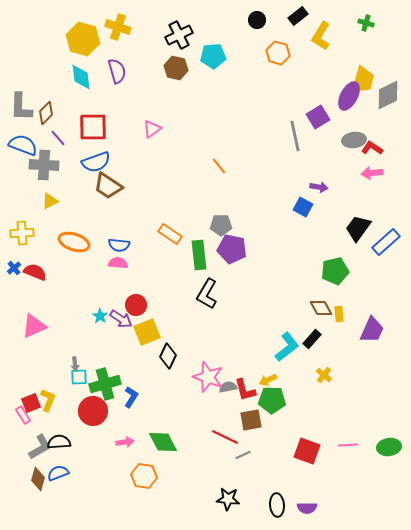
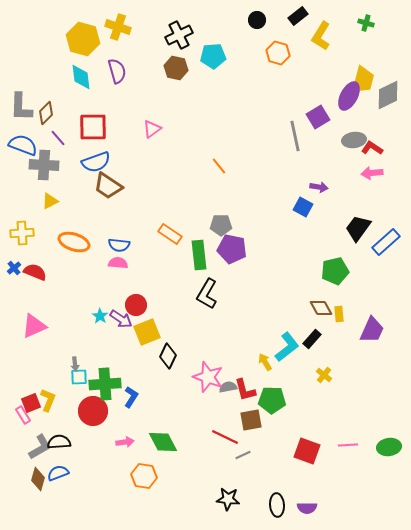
yellow arrow at (268, 380): moved 3 px left, 18 px up; rotated 84 degrees clockwise
green cross at (105, 384): rotated 12 degrees clockwise
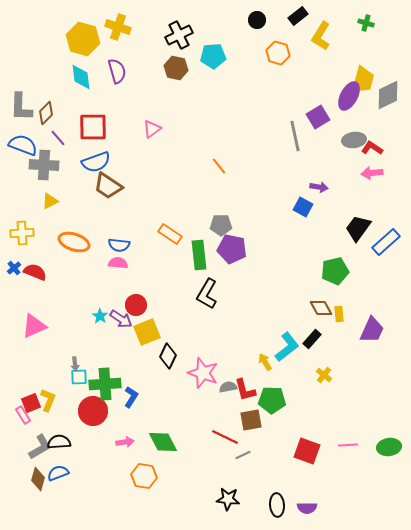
pink star at (208, 377): moved 5 px left, 4 px up
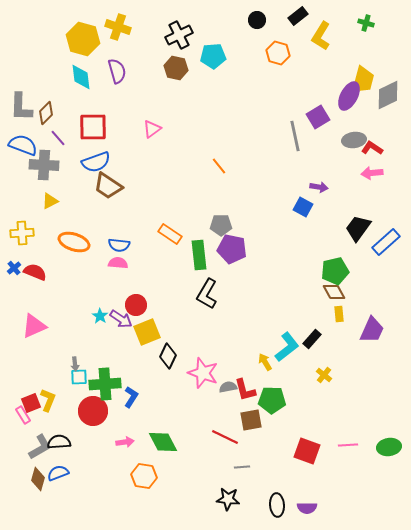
brown diamond at (321, 308): moved 13 px right, 16 px up
gray line at (243, 455): moved 1 px left, 12 px down; rotated 21 degrees clockwise
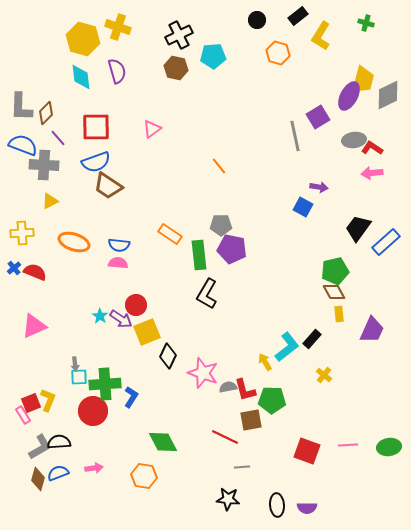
red square at (93, 127): moved 3 px right
pink arrow at (125, 442): moved 31 px left, 26 px down
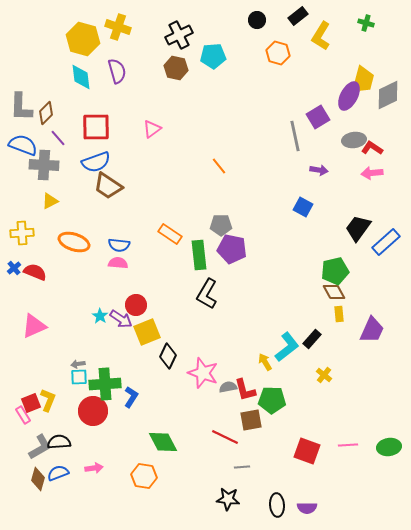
purple arrow at (319, 187): moved 17 px up
gray arrow at (75, 364): moved 3 px right; rotated 88 degrees clockwise
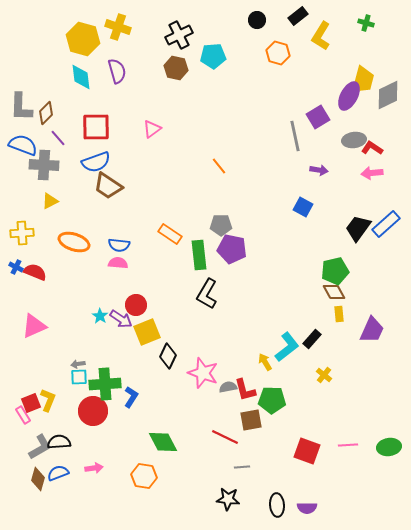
blue rectangle at (386, 242): moved 18 px up
blue cross at (14, 268): moved 2 px right, 1 px up; rotated 24 degrees counterclockwise
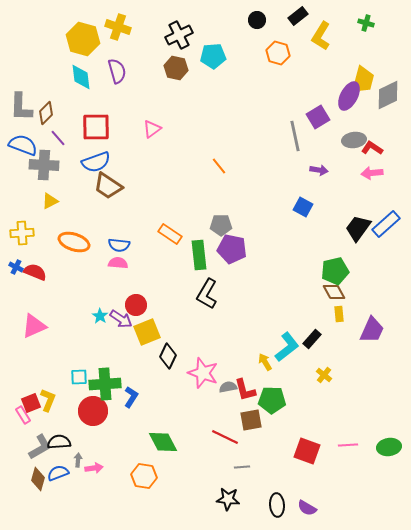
gray arrow at (78, 364): moved 96 px down; rotated 104 degrees clockwise
purple semicircle at (307, 508): rotated 30 degrees clockwise
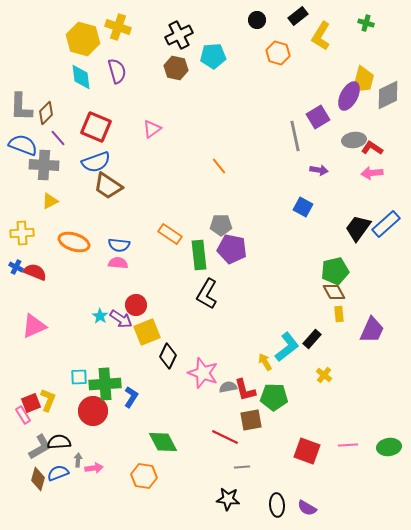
red square at (96, 127): rotated 24 degrees clockwise
green pentagon at (272, 400): moved 2 px right, 3 px up
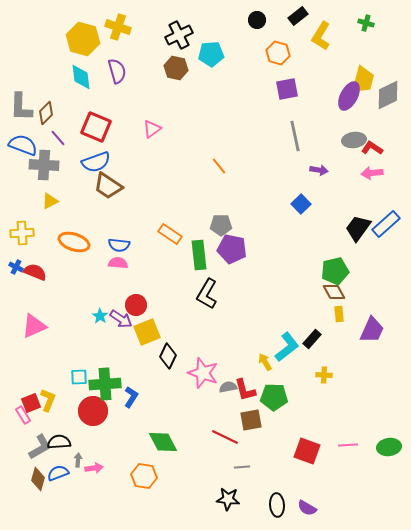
cyan pentagon at (213, 56): moved 2 px left, 2 px up
purple square at (318, 117): moved 31 px left, 28 px up; rotated 20 degrees clockwise
blue square at (303, 207): moved 2 px left, 3 px up; rotated 18 degrees clockwise
yellow cross at (324, 375): rotated 35 degrees counterclockwise
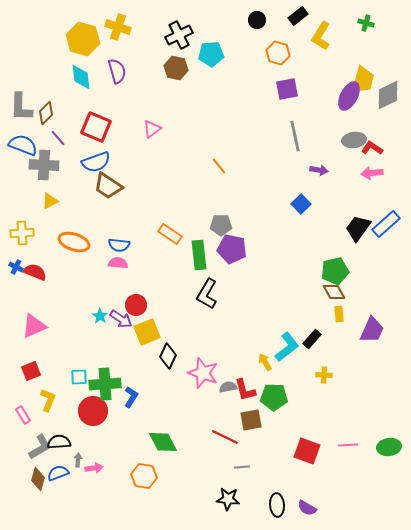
red square at (31, 403): moved 32 px up
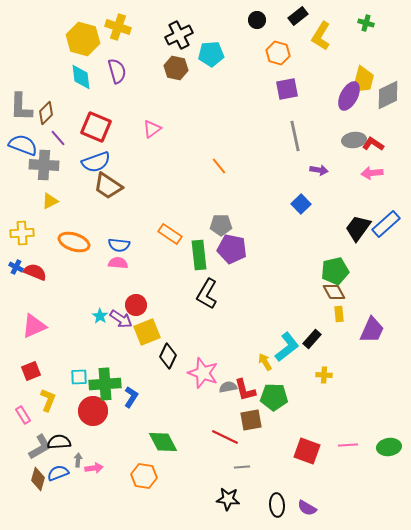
red L-shape at (372, 148): moved 1 px right, 4 px up
